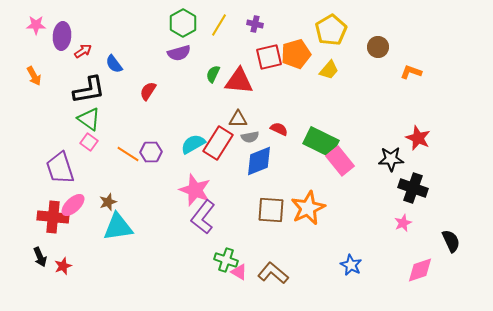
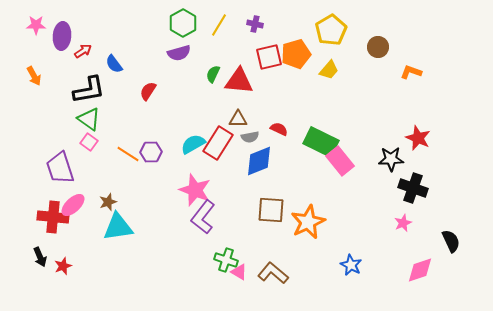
orange star at (308, 208): moved 14 px down
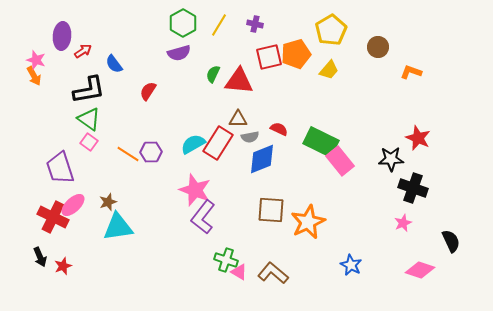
pink star at (36, 25): moved 35 px down; rotated 18 degrees clockwise
blue diamond at (259, 161): moved 3 px right, 2 px up
red cross at (53, 217): rotated 20 degrees clockwise
pink diamond at (420, 270): rotated 36 degrees clockwise
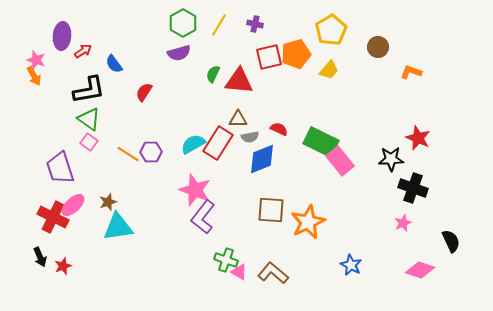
red semicircle at (148, 91): moved 4 px left, 1 px down
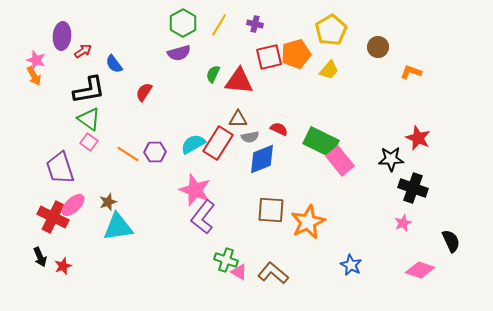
purple hexagon at (151, 152): moved 4 px right
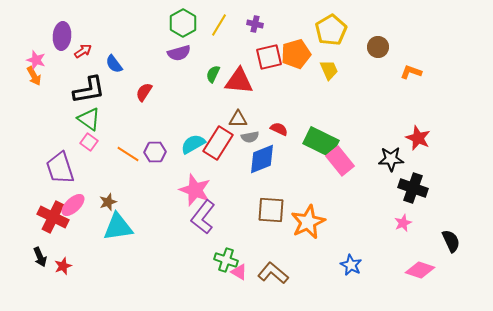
yellow trapezoid at (329, 70): rotated 65 degrees counterclockwise
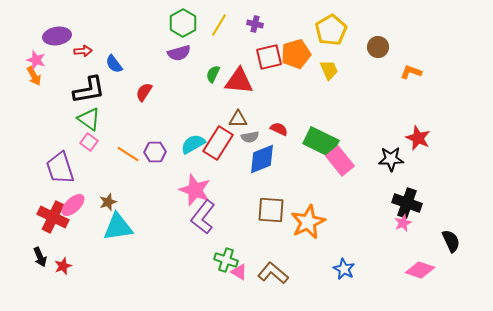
purple ellipse at (62, 36): moved 5 px left; rotated 76 degrees clockwise
red arrow at (83, 51): rotated 30 degrees clockwise
black cross at (413, 188): moved 6 px left, 15 px down
blue star at (351, 265): moved 7 px left, 4 px down
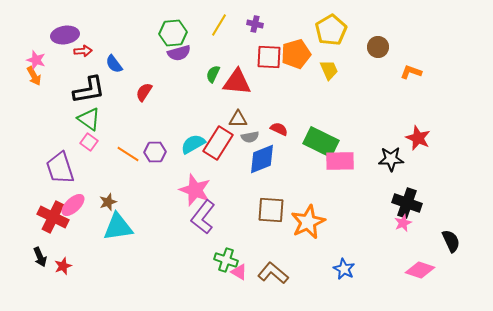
green hexagon at (183, 23): moved 10 px left, 10 px down; rotated 24 degrees clockwise
purple ellipse at (57, 36): moved 8 px right, 1 px up
red square at (269, 57): rotated 16 degrees clockwise
red triangle at (239, 81): moved 2 px left, 1 px down
pink rectangle at (340, 161): rotated 52 degrees counterclockwise
